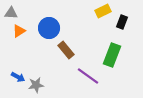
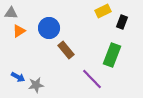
purple line: moved 4 px right, 3 px down; rotated 10 degrees clockwise
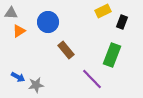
blue circle: moved 1 px left, 6 px up
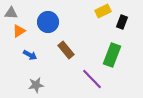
blue arrow: moved 12 px right, 22 px up
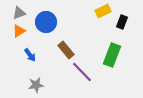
gray triangle: moved 8 px right; rotated 24 degrees counterclockwise
blue circle: moved 2 px left
blue arrow: rotated 24 degrees clockwise
purple line: moved 10 px left, 7 px up
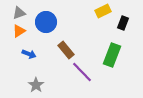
black rectangle: moved 1 px right, 1 px down
blue arrow: moved 1 px left, 1 px up; rotated 32 degrees counterclockwise
gray star: rotated 28 degrees counterclockwise
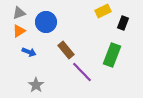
blue arrow: moved 2 px up
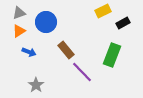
black rectangle: rotated 40 degrees clockwise
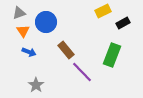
orange triangle: moved 4 px right; rotated 32 degrees counterclockwise
